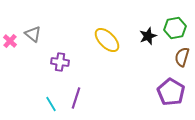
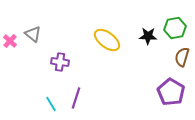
black star: rotated 24 degrees clockwise
yellow ellipse: rotated 8 degrees counterclockwise
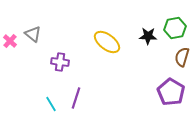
yellow ellipse: moved 2 px down
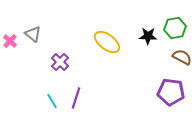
brown semicircle: rotated 102 degrees clockwise
purple cross: rotated 36 degrees clockwise
purple pentagon: rotated 24 degrees counterclockwise
cyan line: moved 1 px right, 3 px up
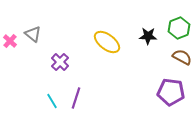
green hexagon: moved 4 px right; rotated 10 degrees counterclockwise
